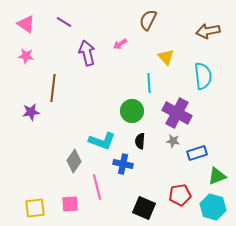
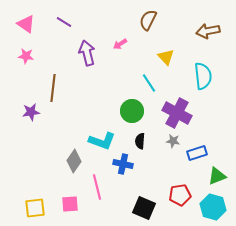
cyan line: rotated 30 degrees counterclockwise
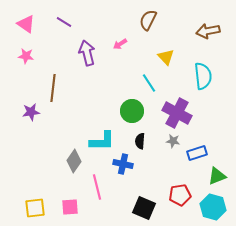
cyan L-shape: rotated 20 degrees counterclockwise
pink square: moved 3 px down
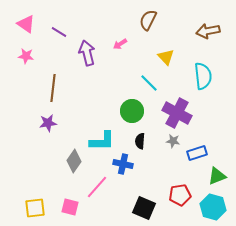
purple line: moved 5 px left, 10 px down
cyan line: rotated 12 degrees counterclockwise
purple star: moved 17 px right, 11 px down
pink line: rotated 55 degrees clockwise
pink square: rotated 18 degrees clockwise
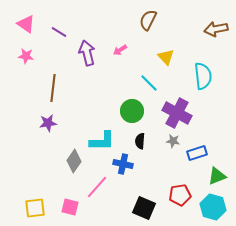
brown arrow: moved 8 px right, 2 px up
pink arrow: moved 6 px down
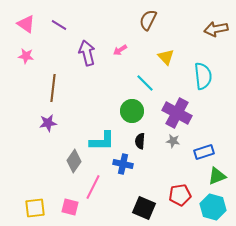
purple line: moved 7 px up
cyan line: moved 4 px left
blue rectangle: moved 7 px right, 1 px up
pink line: moved 4 px left; rotated 15 degrees counterclockwise
